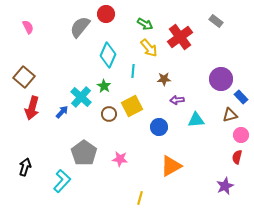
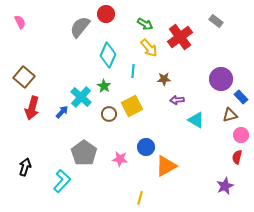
pink semicircle: moved 8 px left, 5 px up
cyan triangle: rotated 36 degrees clockwise
blue circle: moved 13 px left, 20 px down
orange triangle: moved 5 px left
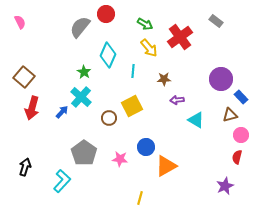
green star: moved 20 px left, 14 px up
brown circle: moved 4 px down
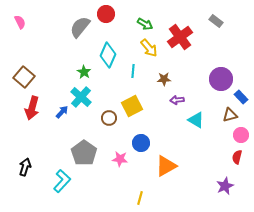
blue circle: moved 5 px left, 4 px up
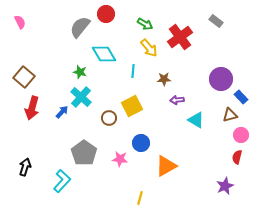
cyan diamond: moved 4 px left, 1 px up; rotated 55 degrees counterclockwise
green star: moved 4 px left; rotated 16 degrees counterclockwise
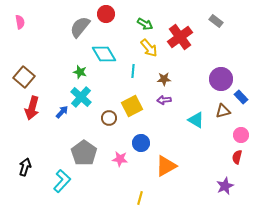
pink semicircle: rotated 16 degrees clockwise
purple arrow: moved 13 px left
brown triangle: moved 7 px left, 4 px up
